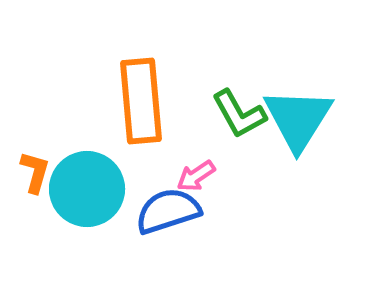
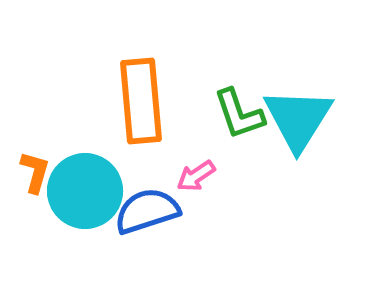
green L-shape: rotated 10 degrees clockwise
cyan circle: moved 2 px left, 2 px down
blue semicircle: moved 21 px left
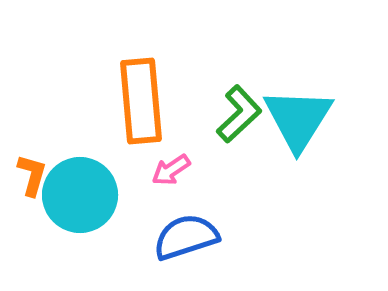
green L-shape: rotated 114 degrees counterclockwise
orange L-shape: moved 3 px left, 3 px down
pink arrow: moved 25 px left, 6 px up
cyan circle: moved 5 px left, 4 px down
blue semicircle: moved 39 px right, 26 px down
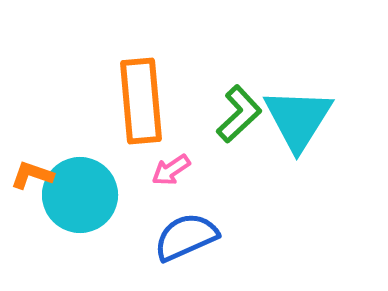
orange L-shape: rotated 87 degrees counterclockwise
blue semicircle: rotated 6 degrees counterclockwise
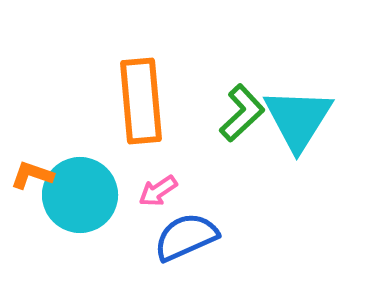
green L-shape: moved 3 px right, 1 px up
pink arrow: moved 13 px left, 21 px down
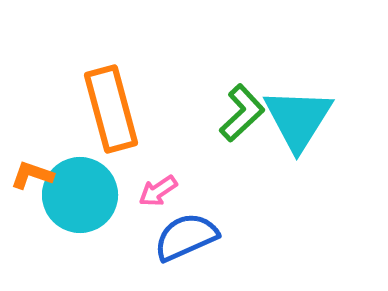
orange rectangle: moved 30 px left, 8 px down; rotated 10 degrees counterclockwise
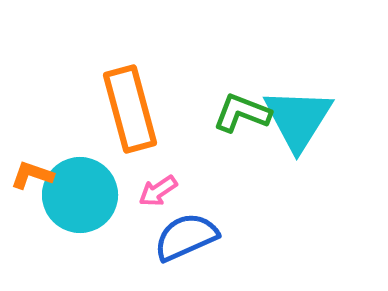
orange rectangle: moved 19 px right
green L-shape: rotated 116 degrees counterclockwise
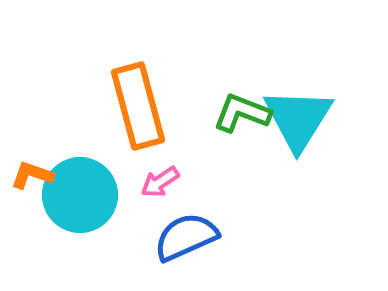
orange rectangle: moved 8 px right, 3 px up
pink arrow: moved 2 px right, 9 px up
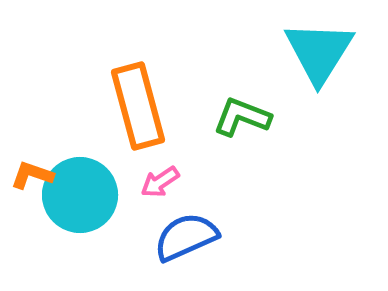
green L-shape: moved 4 px down
cyan triangle: moved 21 px right, 67 px up
